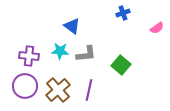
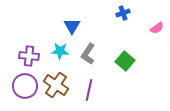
blue triangle: rotated 24 degrees clockwise
gray L-shape: moved 2 px right; rotated 130 degrees clockwise
green square: moved 4 px right, 4 px up
brown cross: moved 2 px left, 5 px up; rotated 15 degrees counterclockwise
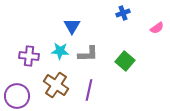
gray L-shape: rotated 125 degrees counterclockwise
purple circle: moved 8 px left, 10 px down
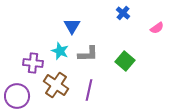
blue cross: rotated 32 degrees counterclockwise
cyan star: rotated 18 degrees clockwise
purple cross: moved 4 px right, 7 px down
